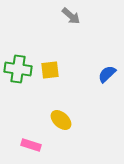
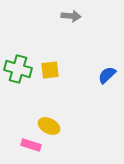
gray arrow: rotated 36 degrees counterclockwise
green cross: rotated 8 degrees clockwise
blue semicircle: moved 1 px down
yellow ellipse: moved 12 px left, 6 px down; rotated 15 degrees counterclockwise
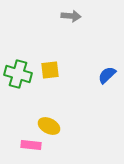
green cross: moved 5 px down
pink rectangle: rotated 12 degrees counterclockwise
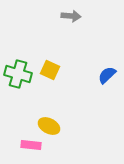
yellow square: rotated 30 degrees clockwise
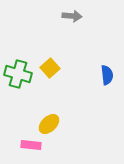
gray arrow: moved 1 px right
yellow square: moved 2 px up; rotated 24 degrees clockwise
blue semicircle: rotated 126 degrees clockwise
yellow ellipse: moved 2 px up; rotated 70 degrees counterclockwise
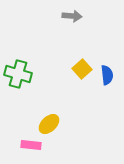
yellow square: moved 32 px right, 1 px down
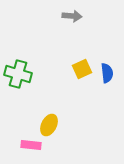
yellow square: rotated 18 degrees clockwise
blue semicircle: moved 2 px up
yellow ellipse: moved 1 px down; rotated 20 degrees counterclockwise
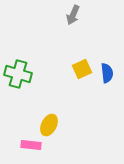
gray arrow: moved 1 px right, 1 px up; rotated 108 degrees clockwise
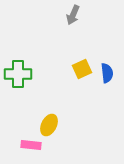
green cross: rotated 16 degrees counterclockwise
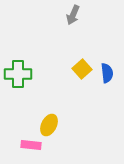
yellow square: rotated 18 degrees counterclockwise
